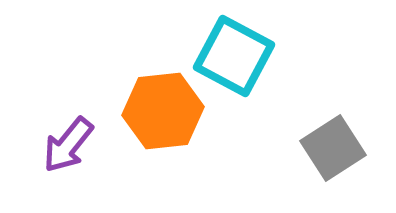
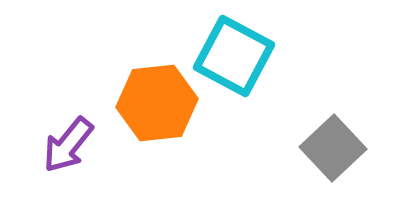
orange hexagon: moved 6 px left, 8 px up
gray square: rotated 10 degrees counterclockwise
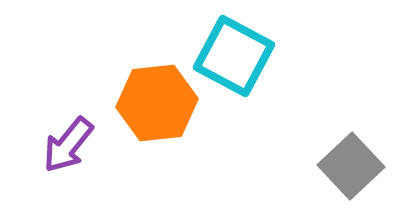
gray square: moved 18 px right, 18 px down
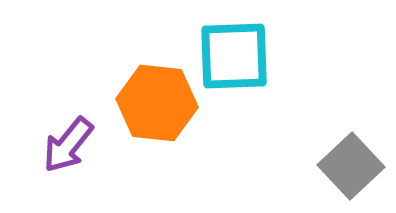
cyan square: rotated 30 degrees counterclockwise
orange hexagon: rotated 12 degrees clockwise
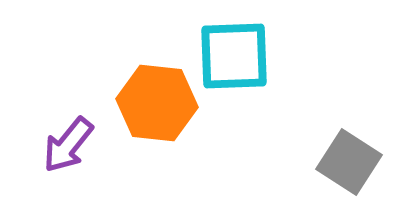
gray square: moved 2 px left, 4 px up; rotated 14 degrees counterclockwise
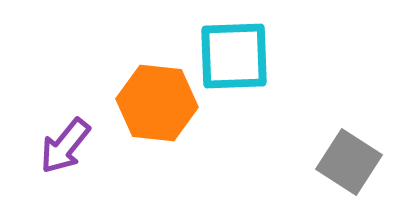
purple arrow: moved 3 px left, 1 px down
